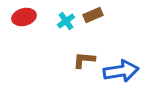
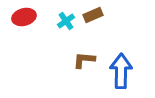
blue arrow: rotated 80 degrees counterclockwise
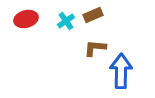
red ellipse: moved 2 px right, 2 px down
brown L-shape: moved 11 px right, 12 px up
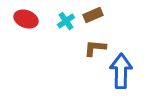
red ellipse: rotated 35 degrees clockwise
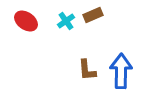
red ellipse: moved 2 px down; rotated 15 degrees clockwise
brown L-shape: moved 8 px left, 22 px down; rotated 100 degrees counterclockwise
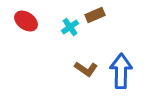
brown rectangle: moved 2 px right
cyan cross: moved 4 px right, 6 px down
brown L-shape: moved 1 px left, 1 px up; rotated 50 degrees counterclockwise
